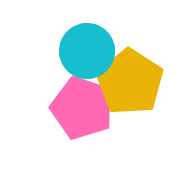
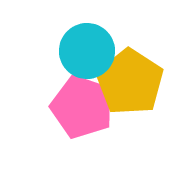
pink pentagon: moved 1 px up
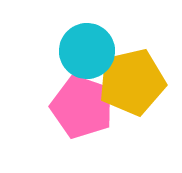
yellow pentagon: moved 2 px right; rotated 26 degrees clockwise
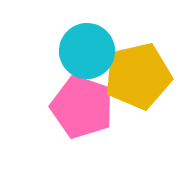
yellow pentagon: moved 6 px right, 6 px up
